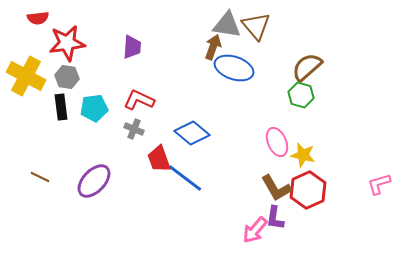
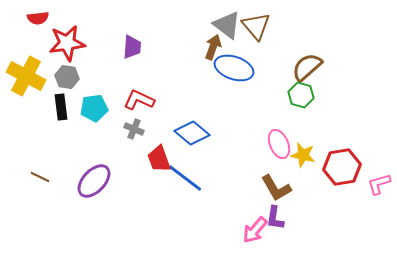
gray triangle: rotated 28 degrees clockwise
pink ellipse: moved 2 px right, 2 px down
red hexagon: moved 34 px right, 23 px up; rotated 15 degrees clockwise
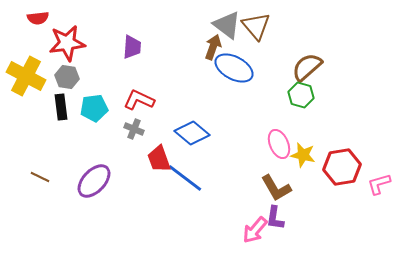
blue ellipse: rotated 9 degrees clockwise
